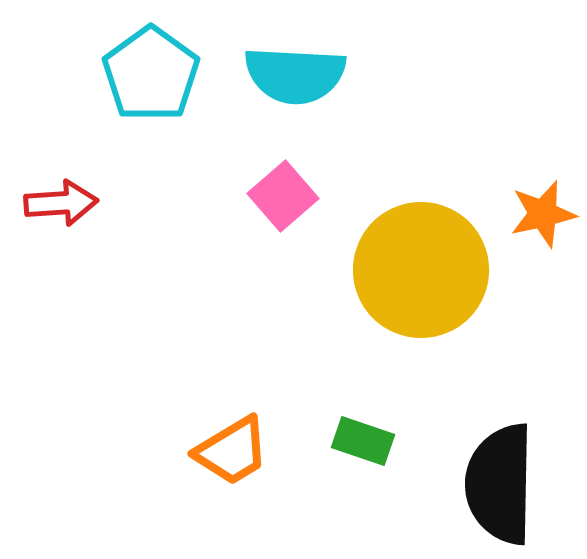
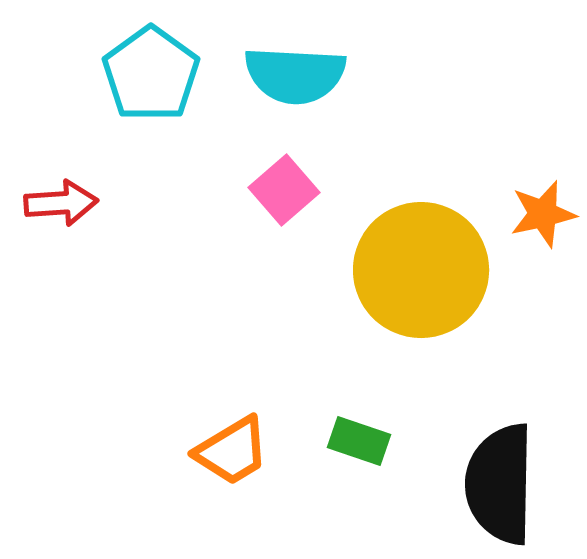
pink square: moved 1 px right, 6 px up
green rectangle: moved 4 px left
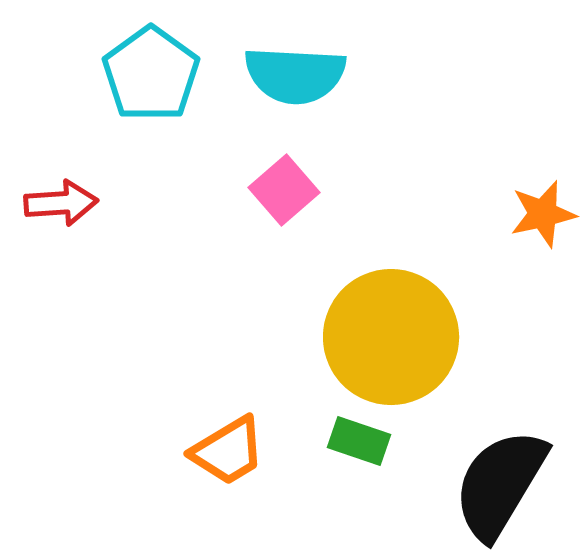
yellow circle: moved 30 px left, 67 px down
orange trapezoid: moved 4 px left
black semicircle: rotated 30 degrees clockwise
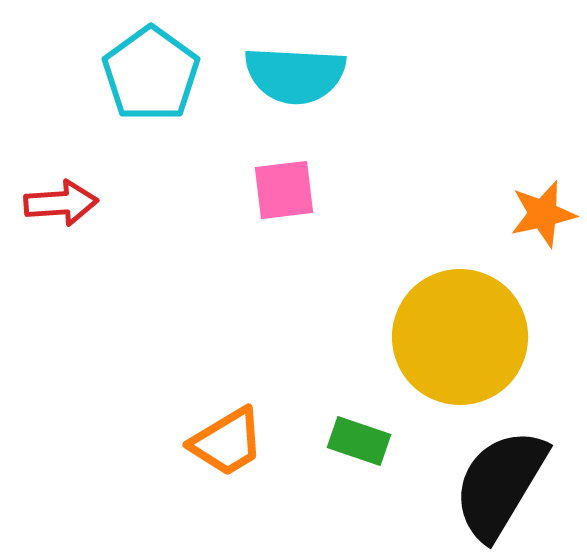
pink square: rotated 34 degrees clockwise
yellow circle: moved 69 px right
orange trapezoid: moved 1 px left, 9 px up
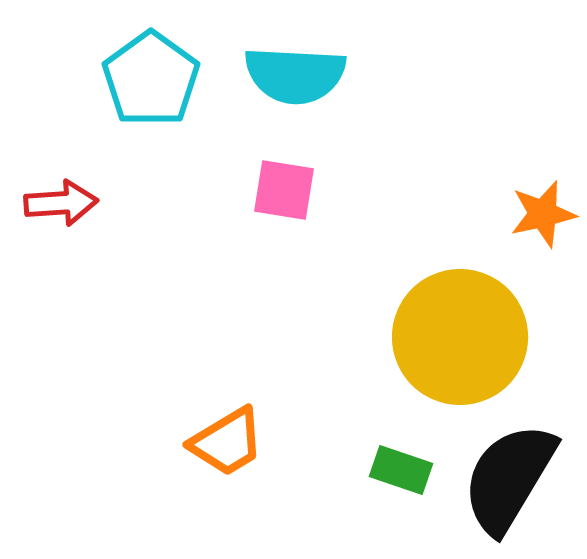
cyan pentagon: moved 5 px down
pink square: rotated 16 degrees clockwise
green rectangle: moved 42 px right, 29 px down
black semicircle: moved 9 px right, 6 px up
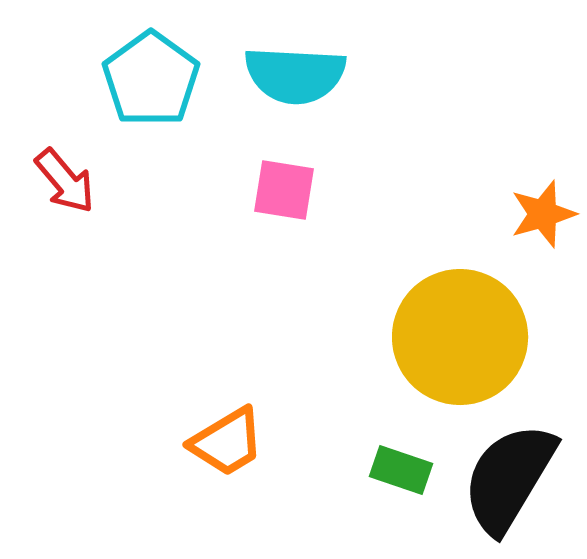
red arrow: moved 4 px right, 22 px up; rotated 54 degrees clockwise
orange star: rotated 4 degrees counterclockwise
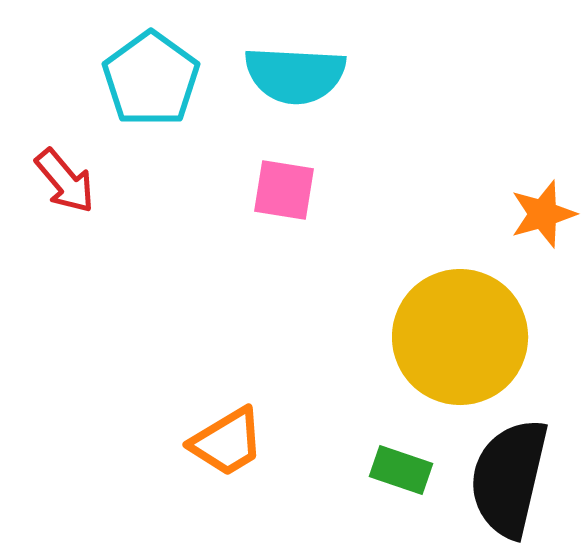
black semicircle: rotated 18 degrees counterclockwise
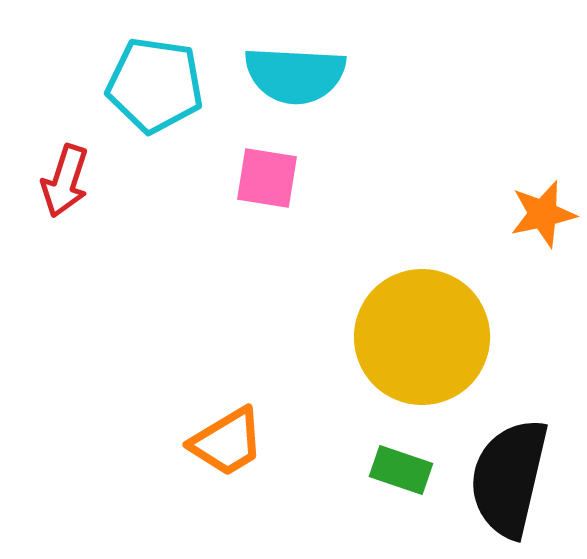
cyan pentagon: moved 4 px right, 6 px down; rotated 28 degrees counterclockwise
red arrow: rotated 58 degrees clockwise
pink square: moved 17 px left, 12 px up
orange star: rotated 4 degrees clockwise
yellow circle: moved 38 px left
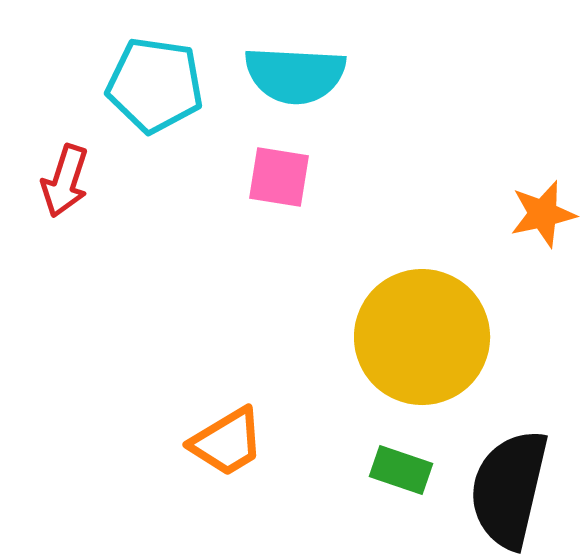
pink square: moved 12 px right, 1 px up
black semicircle: moved 11 px down
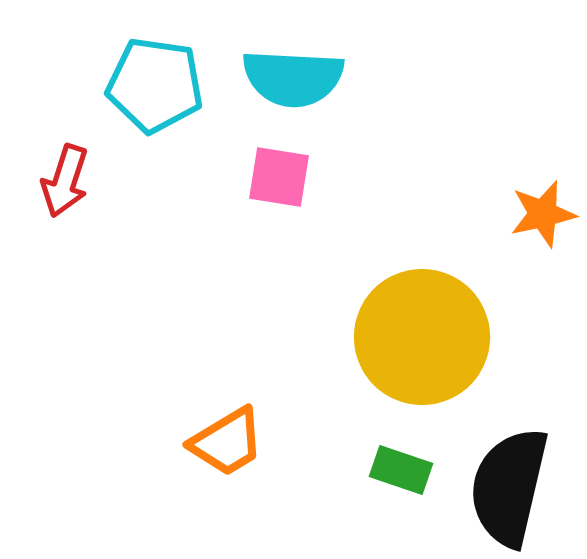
cyan semicircle: moved 2 px left, 3 px down
black semicircle: moved 2 px up
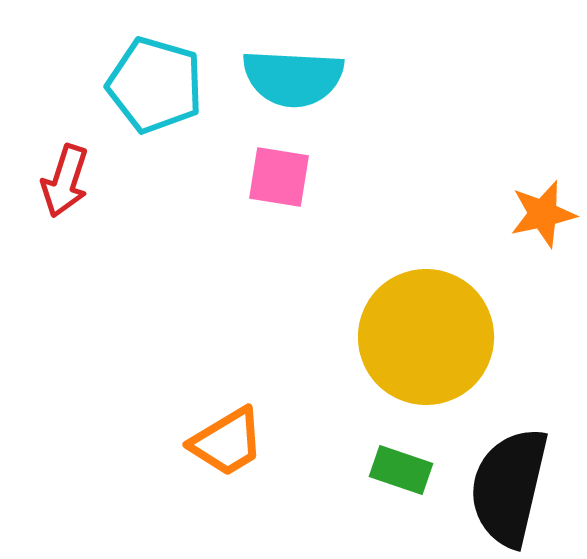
cyan pentagon: rotated 8 degrees clockwise
yellow circle: moved 4 px right
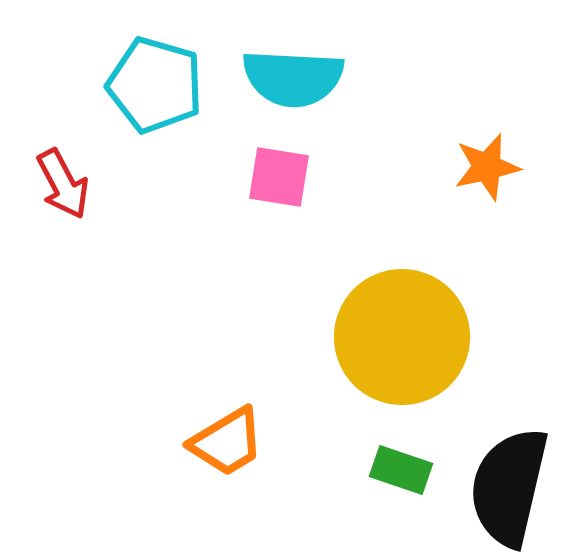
red arrow: moved 2 px left, 3 px down; rotated 46 degrees counterclockwise
orange star: moved 56 px left, 47 px up
yellow circle: moved 24 px left
